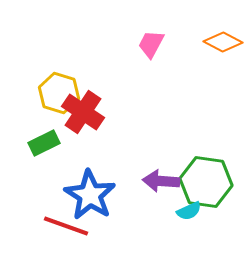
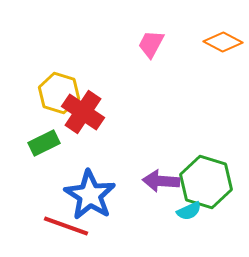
green hexagon: rotated 9 degrees clockwise
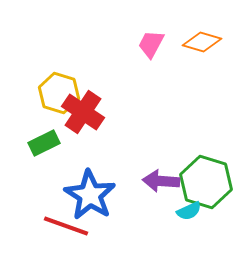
orange diamond: moved 21 px left; rotated 12 degrees counterclockwise
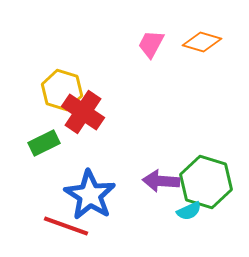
yellow hexagon: moved 3 px right, 3 px up
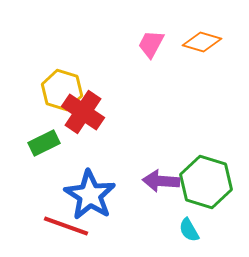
cyan semicircle: moved 19 px down; rotated 85 degrees clockwise
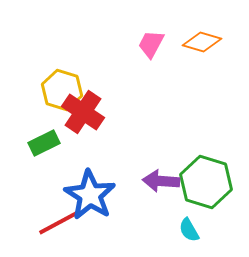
red line: moved 6 px left, 4 px up; rotated 48 degrees counterclockwise
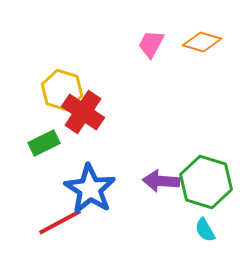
blue star: moved 6 px up
cyan semicircle: moved 16 px right
